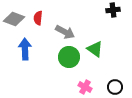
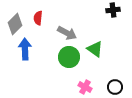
gray diamond: moved 1 px right, 5 px down; rotated 65 degrees counterclockwise
gray arrow: moved 2 px right, 1 px down
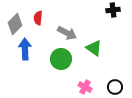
green triangle: moved 1 px left, 1 px up
green circle: moved 8 px left, 2 px down
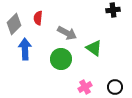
gray diamond: moved 1 px left
pink cross: rotated 32 degrees clockwise
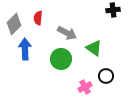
black circle: moved 9 px left, 11 px up
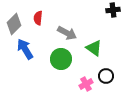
blue arrow: rotated 30 degrees counterclockwise
pink cross: moved 1 px right, 3 px up
